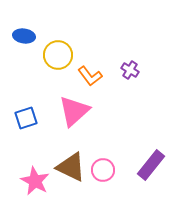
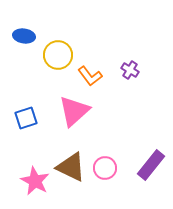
pink circle: moved 2 px right, 2 px up
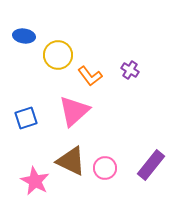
brown triangle: moved 6 px up
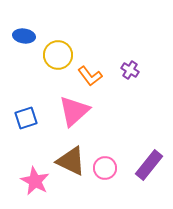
purple rectangle: moved 2 px left
